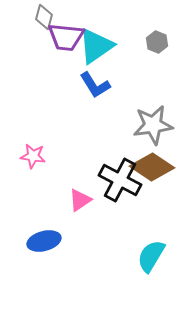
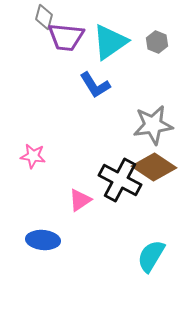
cyan triangle: moved 14 px right, 4 px up
brown diamond: moved 2 px right
blue ellipse: moved 1 px left, 1 px up; rotated 20 degrees clockwise
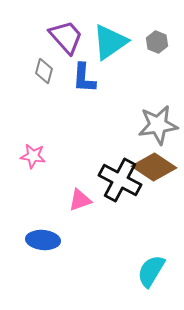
gray diamond: moved 54 px down
purple trapezoid: rotated 138 degrees counterclockwise
blue L-shape: moved 11 px left, 7 px up; rotated 36 degrees clockwise
gray star: moved 5 px right
pink triangle: rotated 15 degrees clockwise
cyan semicircle: moved 15 px down
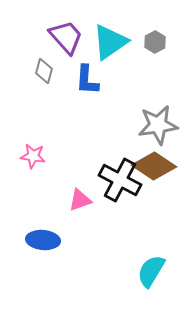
gray hexagon: moved 2 px left; rotated 10 degrees clockwise
blue L-shape: moved 3 px right, 2 px down
brown diamond: moved 1 px up
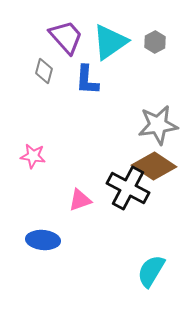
black cross: moved 8 px right, 8 px down
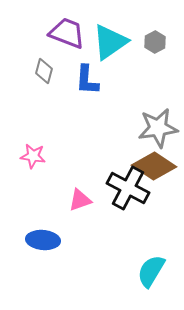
purple trapezoid: moved 1 px right, 4 px up; rotated 27 degrees counterclockwise
gray star: moved 3 px down
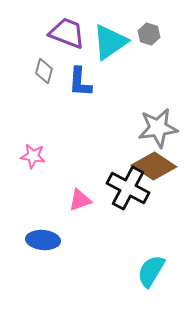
gray hexagon: moved 6 px left, 8 px up; rotated 15 degrees counterclockwise
blue L-shape: moved 7 px left, 2 px down
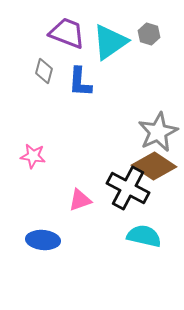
gray star: moved 4 px down; rotated 18 degrees counterclockwise
cyan semicircle: moved 7 px left, 35 px up; rotated 72 degrees clockwise
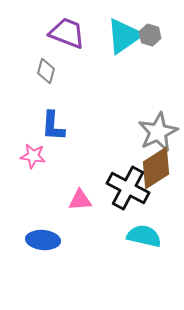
gray hexagon: moved 1 px right, 1 px down
cyan triangle: moved 14 px right, 6 px up
gray diamond: moved 2 px right
blue L-shape: moved 27 px left, 44 px down
brown diamond: moved 2 px right, 2 px down; rotated 66 degrees counterclockwise
pink triangle: rotated 15 degrees clockwise
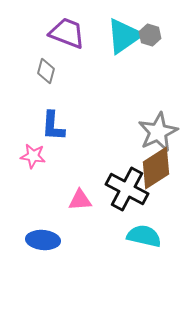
black cross: moved 1 px left, 1 px down
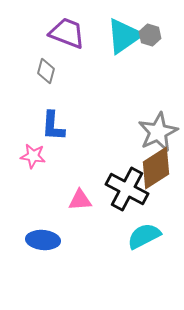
cyan semicircle: rotated 40 degrees counterclockwise
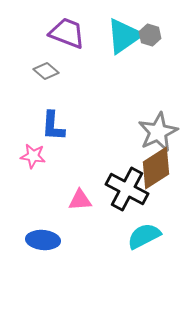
gray diamond: rotated 65 degrees counterclockwise
